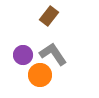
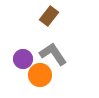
purple circle: moved 4 px down
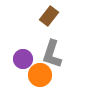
gray L-shape: moved 1 px left; rotated 128 degrees counterclockwise
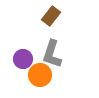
brown rectangle: moved 2 px right
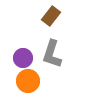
purple circle: moved 1 px up
orange circle: moved 12 px left, 6 px down
